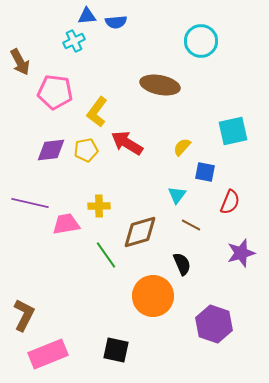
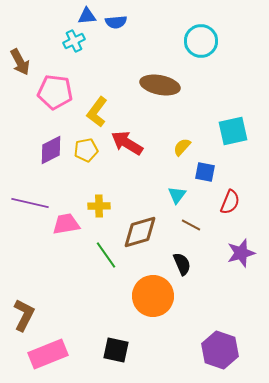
purple diamond: rotated 20 degrees counterclockwise
purple hexagon: moved 6 px right, 26 px down
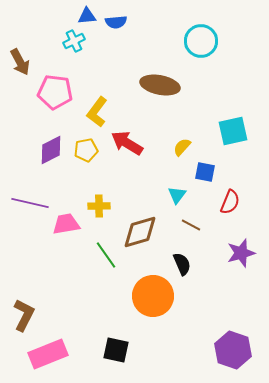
purple hexagon: moved 13 px right
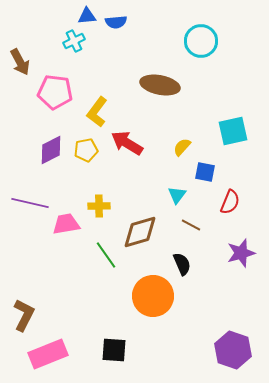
black square: moved 2 px left; rotated 8 degrees counterclockwise
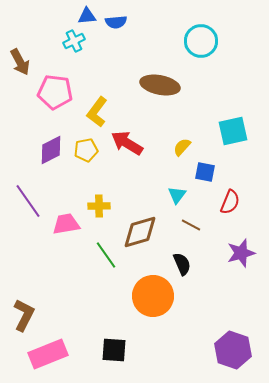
purple line: moved 2 px left, 2 px up; rotated 42 degrees clockwise
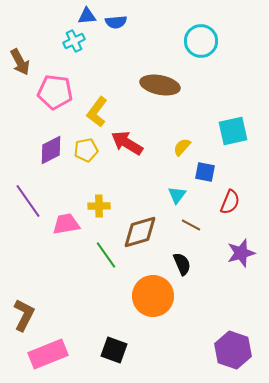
black square: rotated 16 degrees clockwise
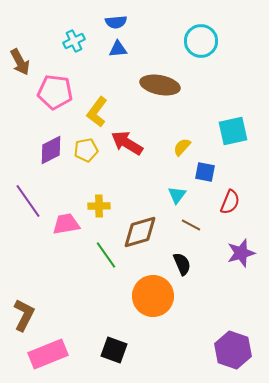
blue triangle: moved 31 px right, 33 px down
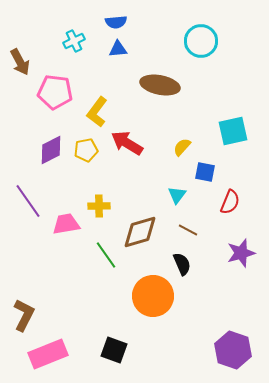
brown line: moved 3 px left, 5 px down
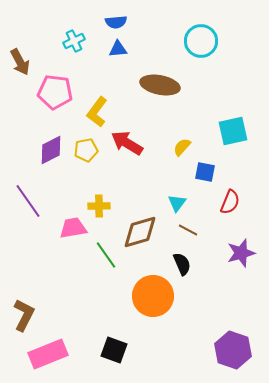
cyan triangle: moved 8 px down
pink trapezoid: moved 7 px right, 4 px down
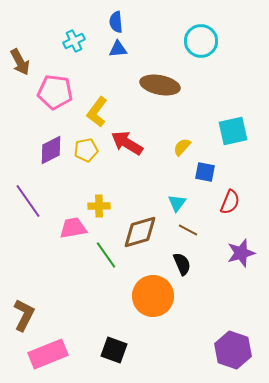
blue semicircle: rotated 90 degrees clockwise
